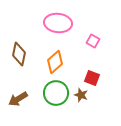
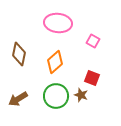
green circle: moved 3 px down
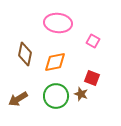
brown diamond: moved 6 px right
orange diamond: rotated 30 degrees clockwise
brown star: moved 1 px up
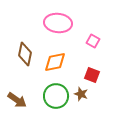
red square: moved 3 px up
brown arrow: moved 1 px left, 1 px down; rotated 114 degrees counterclockwise
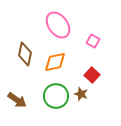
pink ellipse: moved 2 px down; rotated 48 degrees clockwise
red square: rotated 21 degrees clockwise
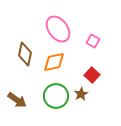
pink ellipse: moved 4 px down
orange diamond: moved 1 px left
brown star: rotated 24 degrees clockwise
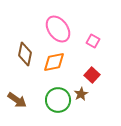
green circle: moved 2 px right, 4 px down
